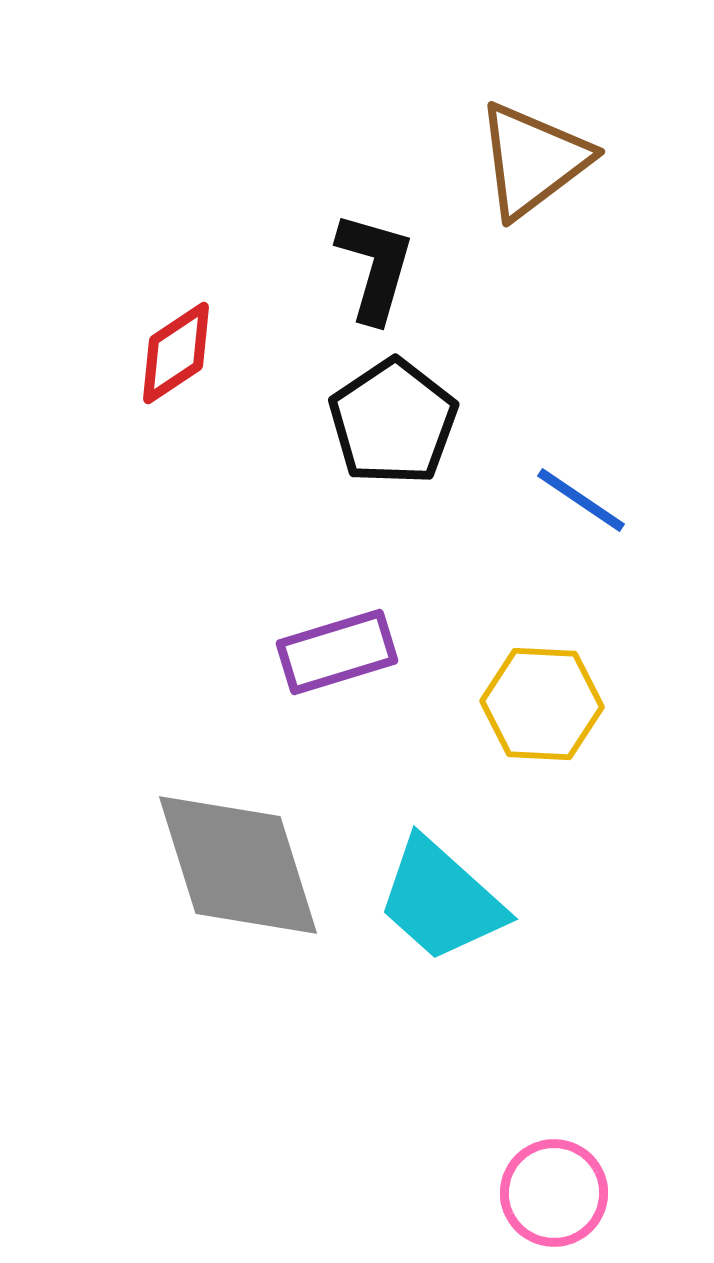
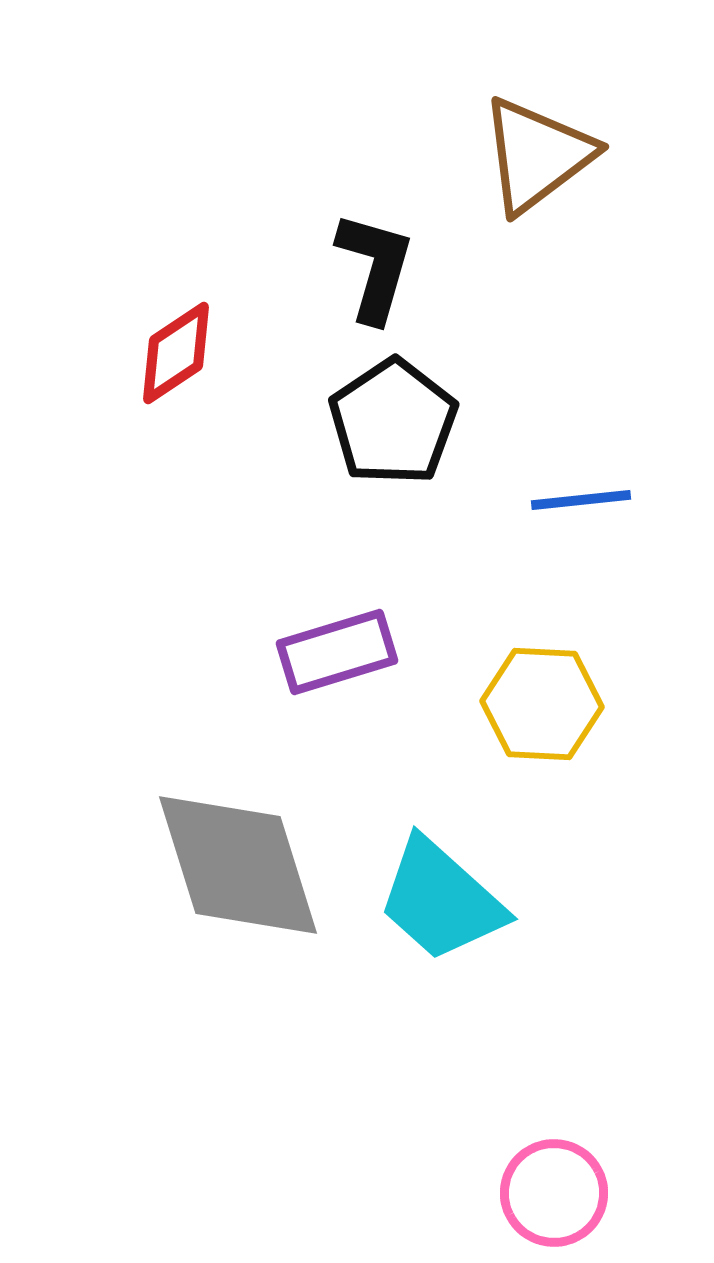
brown triangle: moved 4 px right, 5 px up
blue line: rotated 40 degrees counterclockwise
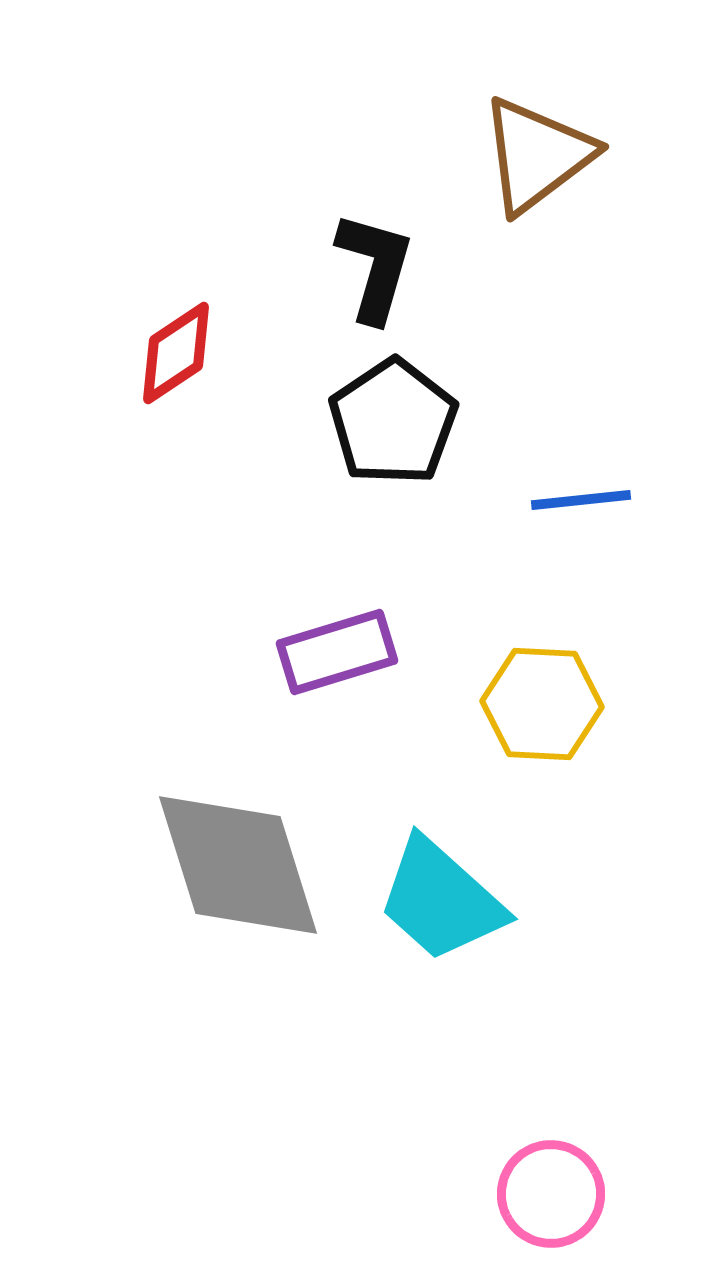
pink circle: moved 3 px left, 1 px down
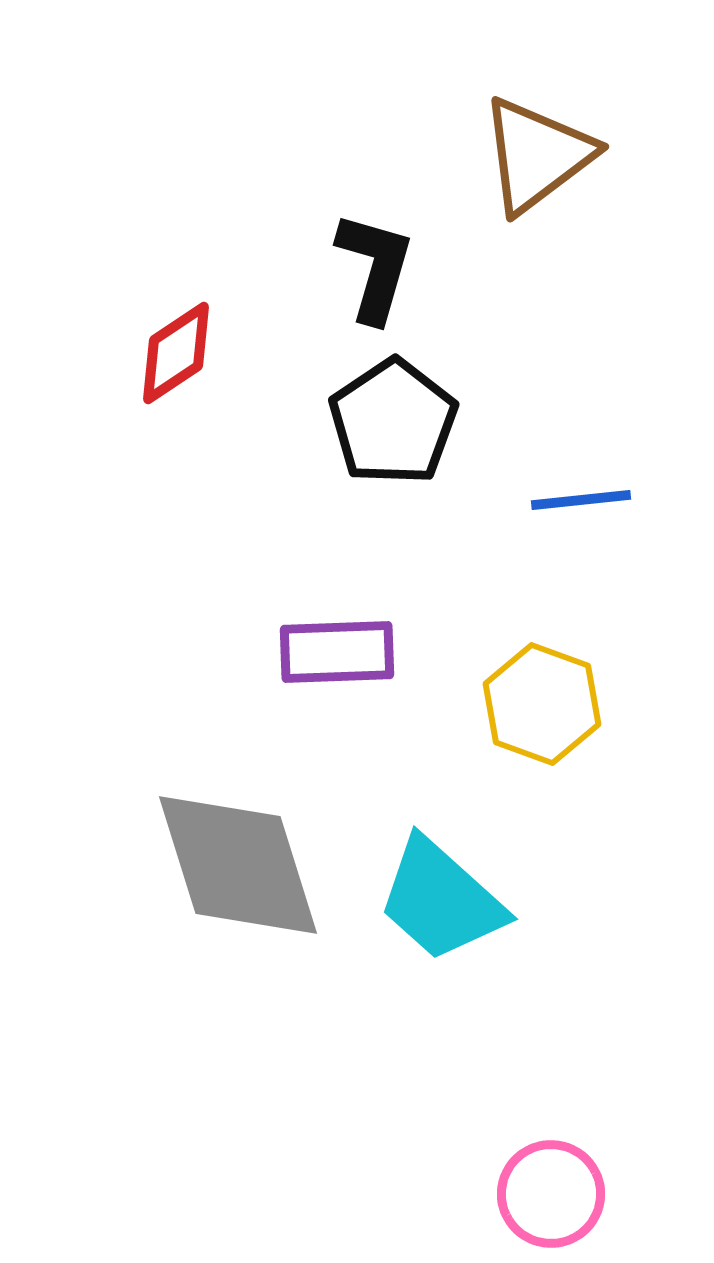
purple rectangle: rotated 15 degrees clockwise
yellow hexagon: rotated 17 degrees clockwise
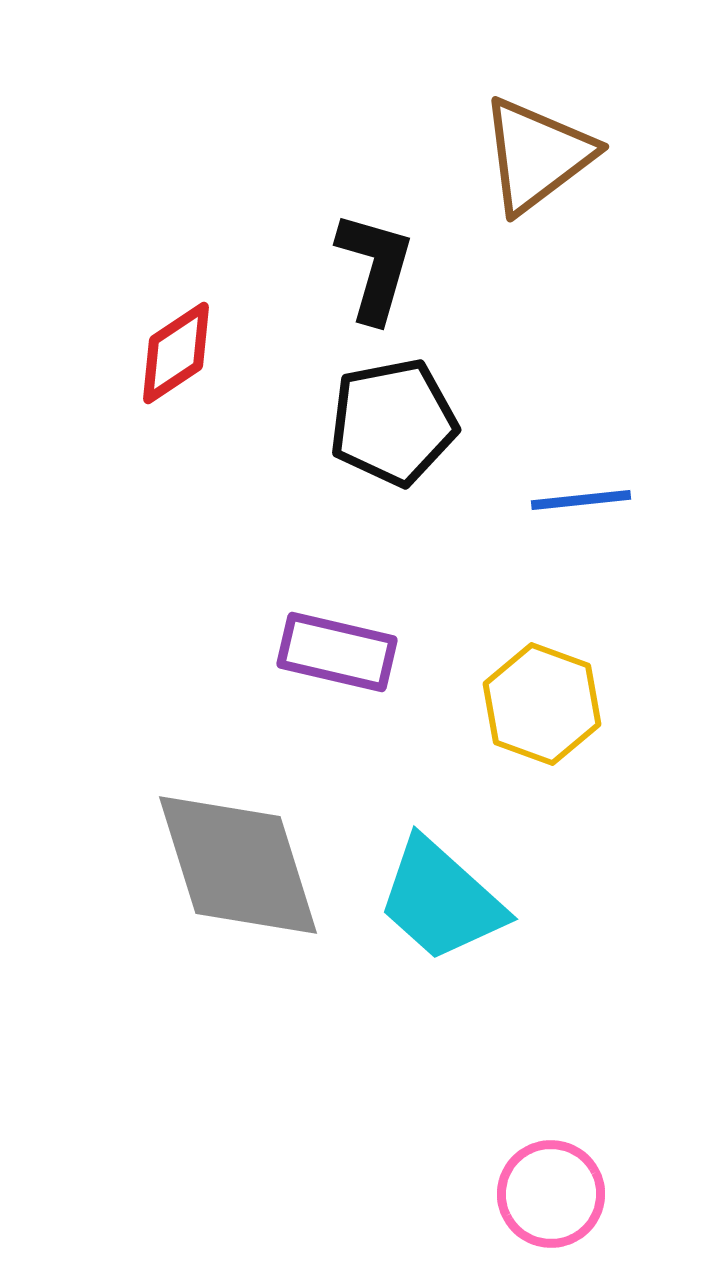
black pentagon: rotated 23 degrees clockwise
purple rectangle: rotated 15 degrees clockwise
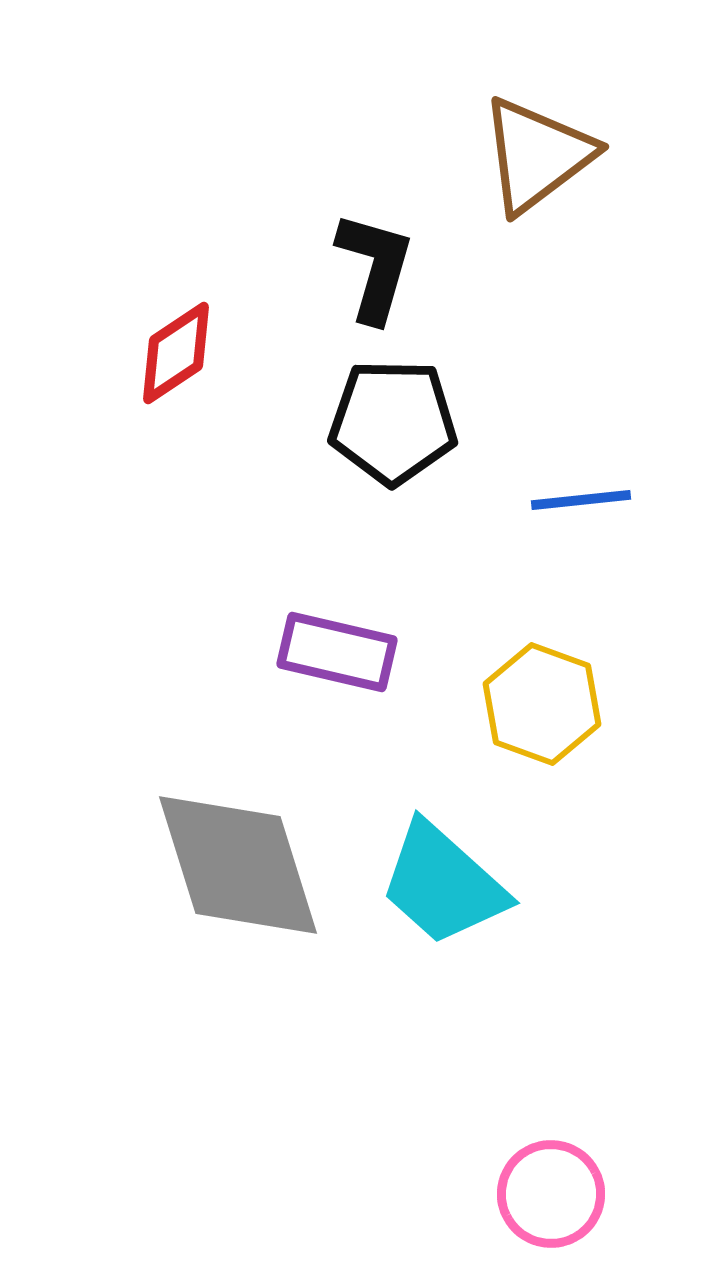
black pentagon: rotated 12 degrees clockwise
cyan trapezoid: moved 2 px right, 16 px up
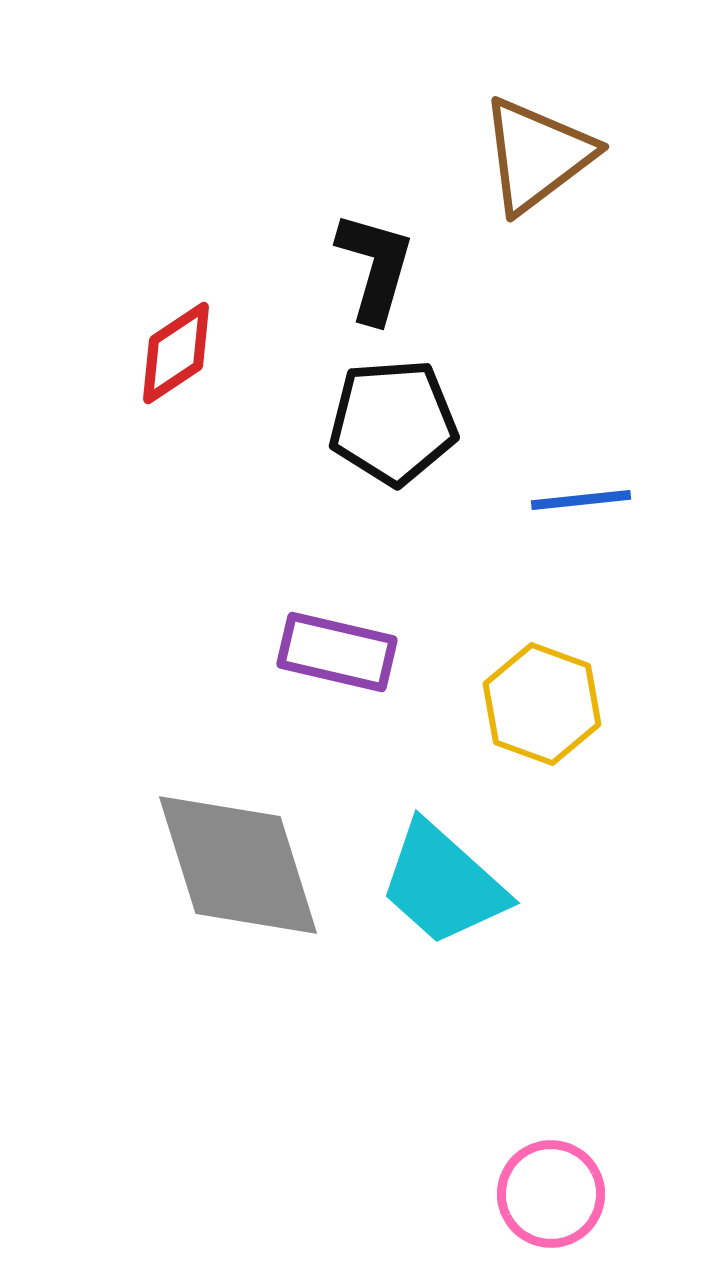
black pentagon: rotated 5 degrees counterclockwise
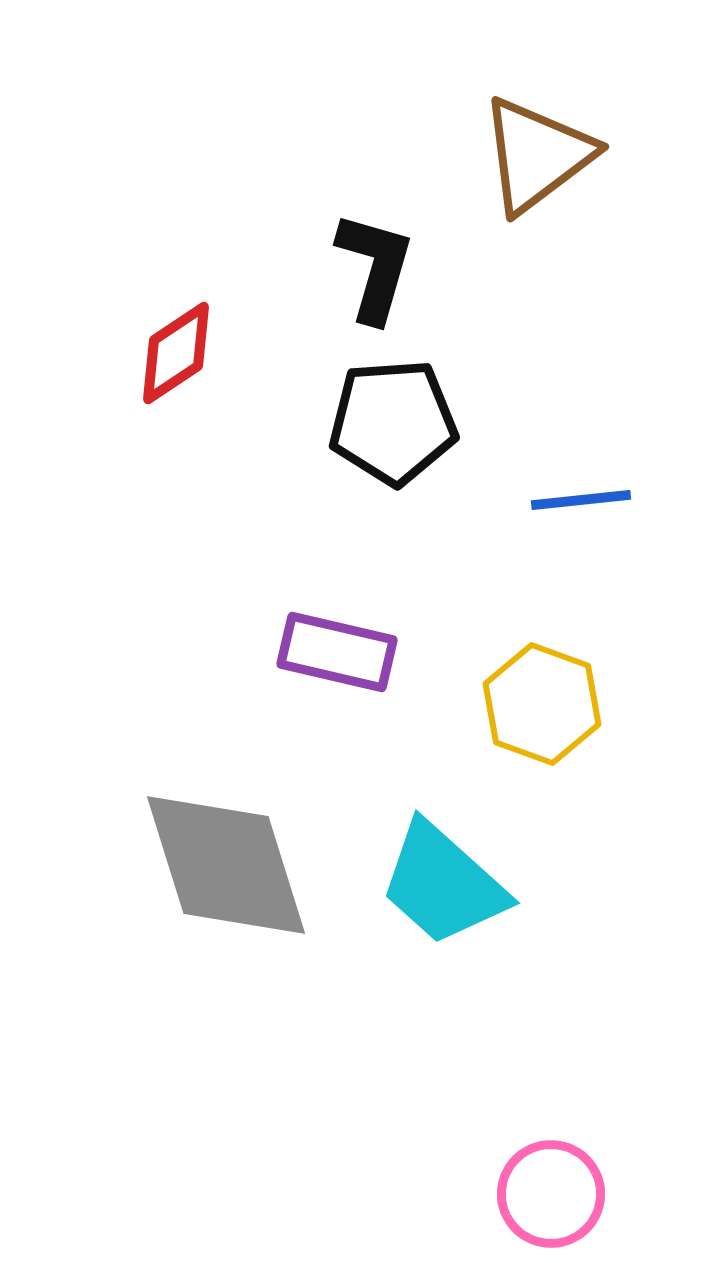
gray diamond: moved 12 px left
